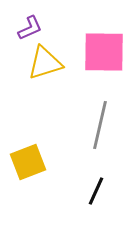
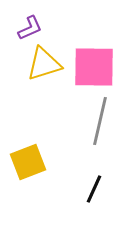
pink square: moved 10 px left, 15 px down
yellow triangle: moved 1 px left, 1 px down
gray line: moved 4 px up
black line: moved 2 px left, 2 px up
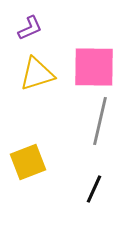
yellow triangle: moved 7 px left, 10 px down
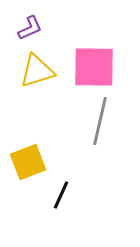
yellow triangle: moved 3 px up
black line: moved 33 px left, 6 px down
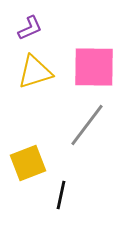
yellow triangle: moved 2 px left, 1 px down
gray line: moved 13 px left, 4 px down; rotated 24 degrees clockwise
yellow square: moved 1 px down
black line: rotated 12 degrees counterclockwise
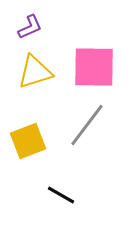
purple L-shape: moved 1 px up
yellow square: moved 22 px up
black line: rotated 72 degrees counterclockwise
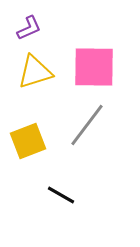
purple L-shape: moved 1 px left, 1 px down
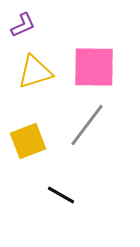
purple L-shape: moved 6 px left, 3 px up
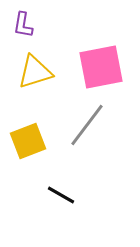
purple L-shape: rotated 124 degrees clockwise
pink square: moved 7 px right; rotated 12 degrees counterclockwise
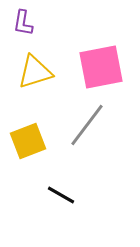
purple L-shape: moved 2 px up
